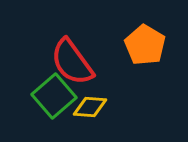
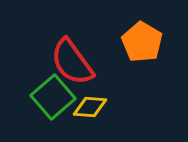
orange pentagon: moved 3 px left, 3 px up
green square: moved 1 px left, 1 px down
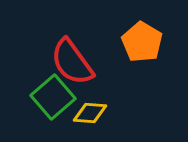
yellow diamond: moved 6 px down
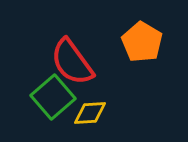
yellow diamond: rotated 8 degrees counterclockwise
